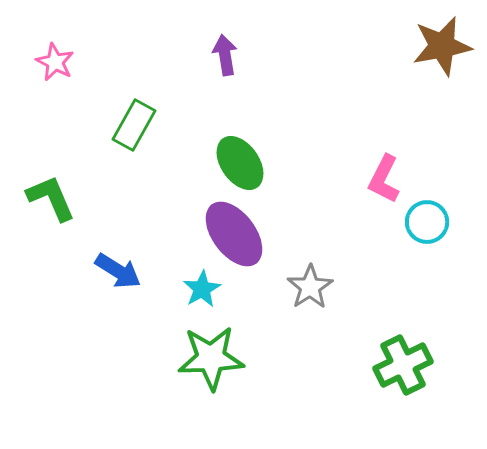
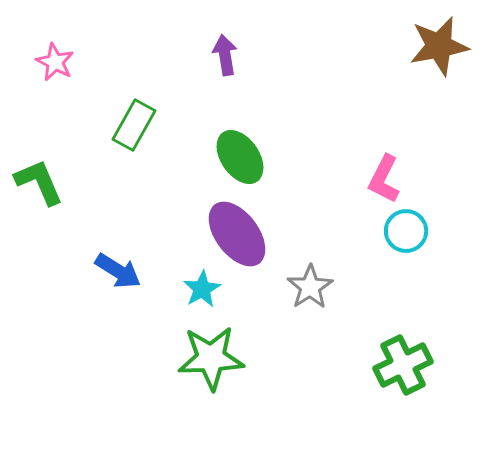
brown star: moved 3 px left
green ellipse: moved 6 px up
green L-shape: moved 12 px left, 16 px up
cyan circle: moved 21 px left, 9 px down
purple ellipse: moved 3 px right
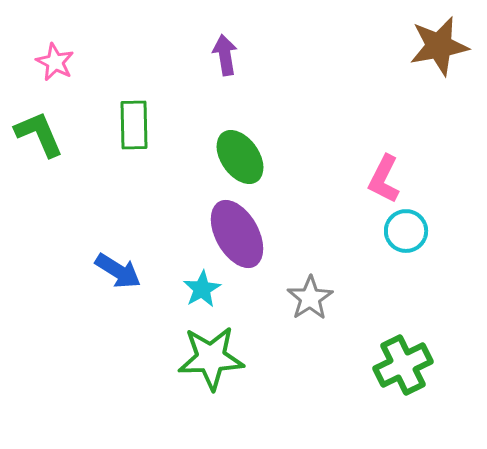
green rectangle: rotated 30 degrees counterclockwise
green L-shape: moved 48 px up
purple ellipse: rotated 8 degrees clockwise
gray star: moved 11 px down
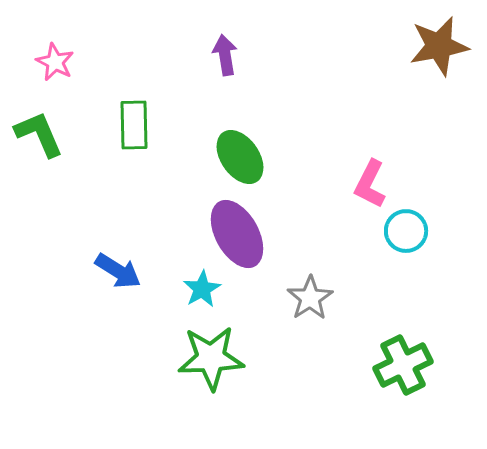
pink L-shape: moved 14 px left, 5 px down
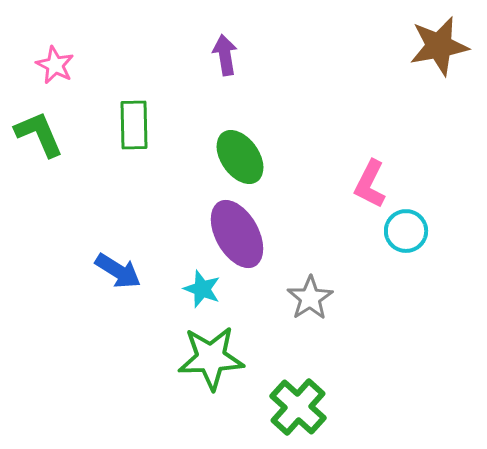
pink star: moved 3 px down
cyan star: rotated 21 degrees counterclockwise
green cross: moved 105 px left, 42 px down; rotated 22 degrees counterclockwise
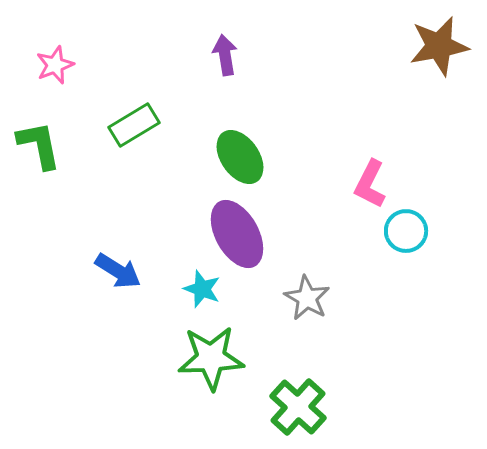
pink star: rotated 24 degrees clockwise
green rectangle: rotated 60 degrees clockwise
green L-shape: moved 11 px down; rotated 12 degrees clockwise
gray star: moved 3 px left; rotated 9 degrees counterclockwise
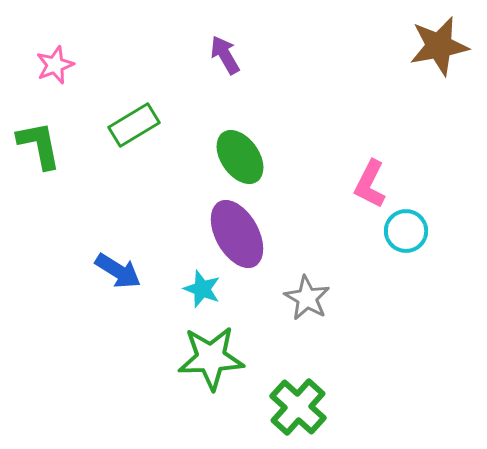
purple arrow: rotated 21 degrees counterclockwise
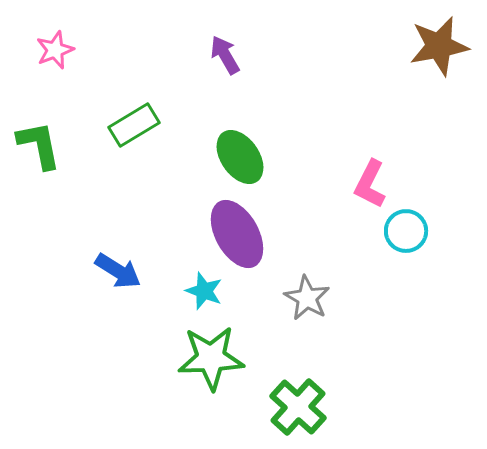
pink star: moved 15 px up
cyan star: moved 2 px right, 2 px down
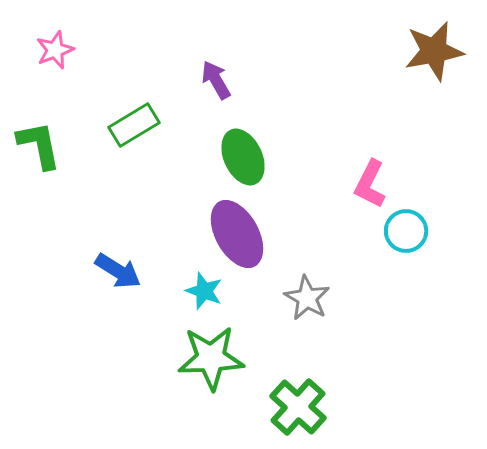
brown star: moved 5 px left, 5 px down
purple arrow: moved 9 px left, 25 px down
green ellipse: moved 3 px right; rotated 10 degrees clockwise
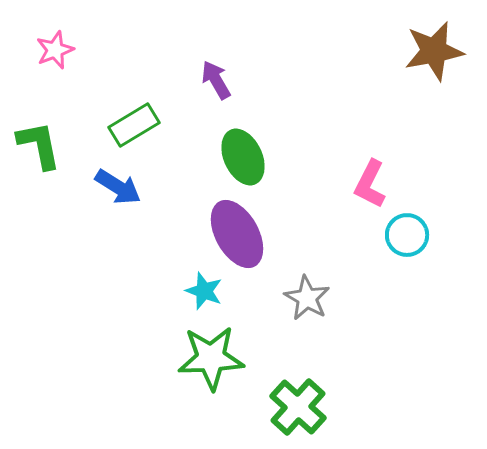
cyan circle: moved 1 px right, 4 px down
blue arrow: moved 84 px up
